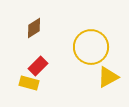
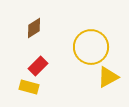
yellow rectangle: moved 4 px down
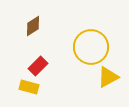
brown diamond: moved 1 px left, 2 px up
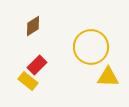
red rectangle: moved 1 px left, 1 px up
yellow triangle: rotated 30 degrees clockwise
yellow rectangle: moved 1 px left, 6 px up; rotated 24 degrees clockwise
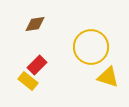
brown diamond: moved 2 px right, 2 px up; rotated 25 degrees clockwise
yellow triangle: rotated 15 degrees clockwise
